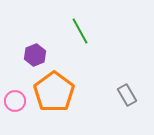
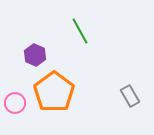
purple hexagon: rotated 15 degrees counterclockwise
gray rectangle: moved 3 px right, 1 px down
pink circle: moved 2 px down
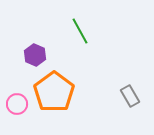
pink circle: moved 2 px right, 1 px down
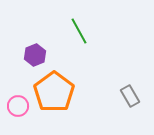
green line: moved 1 px left
purple hexagon: rotated 15 degrees clockwise
pink circle: moved 1 px right, 2 px down
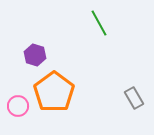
green line: moved 20 px right, 8 px up
purple hexagon: rotated 20 degrees counterclockwise
gray rectangle: moved 4 px right, 2 px down
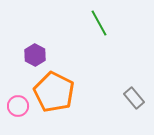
purple hexagon: rotated 10 degrees clockwise
orange pentagon: rotated 9 degrees counterclockwise
gray rectangle: rotated 10 degrees counterclockwise
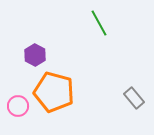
orange pentagon: rotated 12 degrees counterclockwise
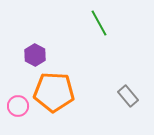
orange pentagon: rotated 12 degrees counterclockwise
gray rectangle: moved 6 px left, 2 px up
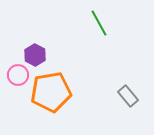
orange pentagon: moved 3 px left; rotated 12 degrees counterclockwise
pink circle: moved 31 px up
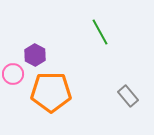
green line: moved 1 px right, 9 px down
pink circle: moved 5 px left, 1 px up
orange pentagon: rotated 9 degrees clockwise
